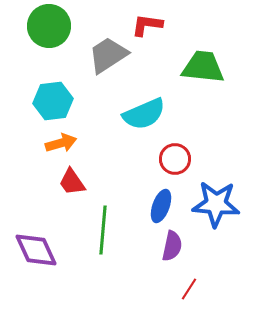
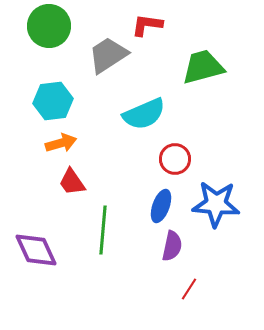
green trapezoid: rotated 21 degrees counterclockwise
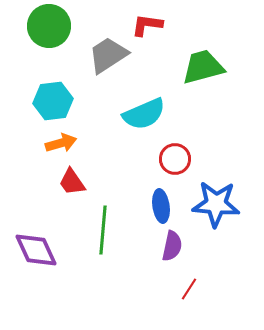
blue ellipse: rotated 28 degrees counterclockwise
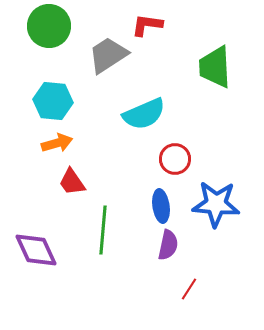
green trapezoid: moved 12 px right; rotated 78 degrees counterclockwise
cyan hexagon: rotated 12 degrees clockwise
orange arrow: moved 4 px left
purple semicircle: moved 4 px left, 1 px up
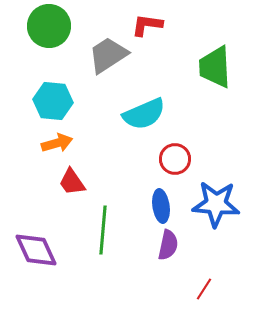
red line: moved 15 px right
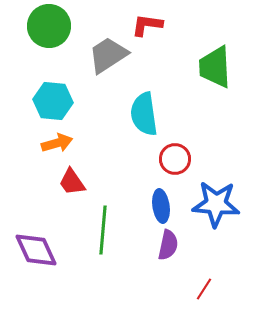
cyan semicircle: rotated 105 degrees clockwise
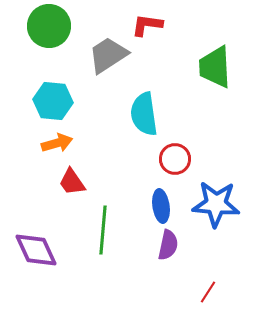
red line: moved 4 px right, 3 px down
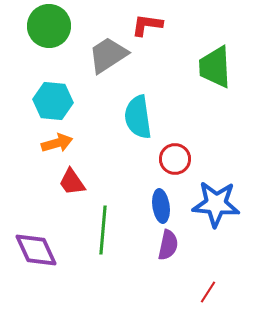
cyan semicircle: moved 6 px left, 3 px down
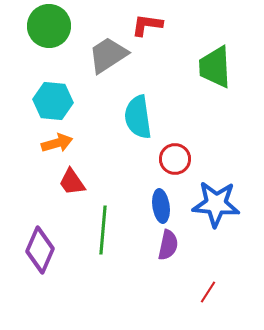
purple diamond: moved 4 px right; rotated 48 degrees clockwise
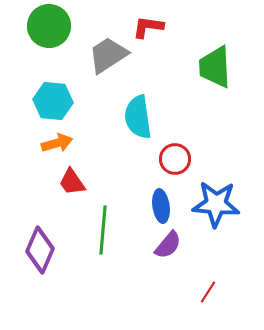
red L-shape: moved 1 px right, 2 px down
purple semicircle: rotated 28 degrees clockwise
